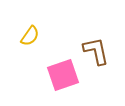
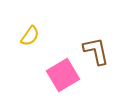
pink square: rotated 12 degrees counterclockwise
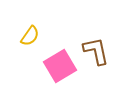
pink square: moved 3 px left, 9 px up
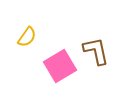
yellow semicircle: moved 3 px left, 1 px down
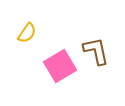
yellow semicircle: moved 4 px up
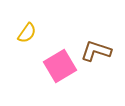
brown L-shape: rotated 60 degrees counterclockwise
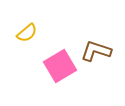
yellow semicircle: rotated 15 degrees clockwise
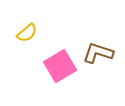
brown L-shape: moved 2 px right, 2 px down
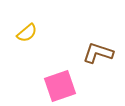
pink square: moved 20 px down; rotated 12 degrees clockwise
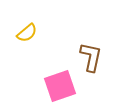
brown L-shape: moved 7 px left, 4 px down; rotated 84 degrees clockwise
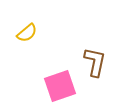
brown L-shape: moved 4 px right, 5 px down
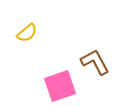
brown L-shape: rotated 40 degrees counterclockwise
